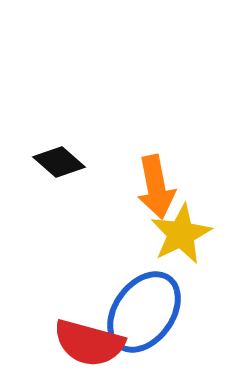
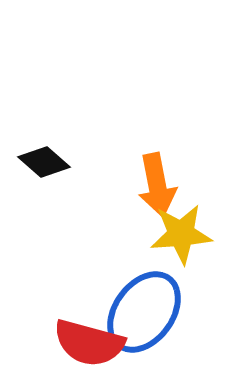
black diamond: moved 15 px left
orange arrow: moved 1 px right, 2 px up
yellow star: rotated 22 degrees clockwise
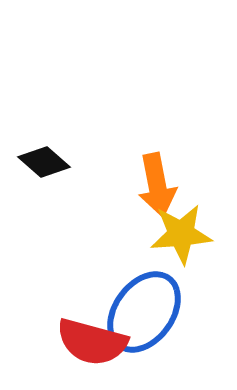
red semicircle: moved 3 px right, 1 px up
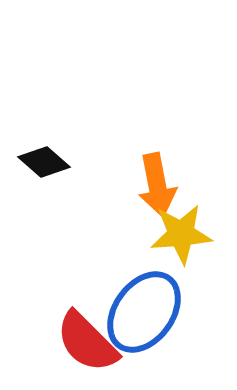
red semicircle: moved 5 px left; rotated 30 degrees clockwise
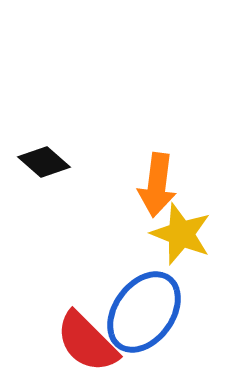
orange arrow: rotated 18 degrees clockwise
yellow star: rotated 26 degrees clockwise
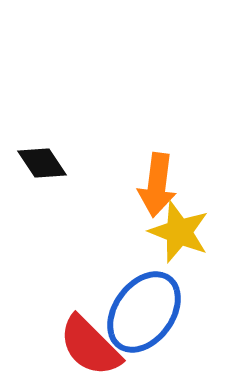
black diamond: moved 2 px left, 1 px down; rotated 15 degrees clockwise
yellow star: moved 2 px left, 2 px up
red semicircle: moved 3 px right, 4 px down
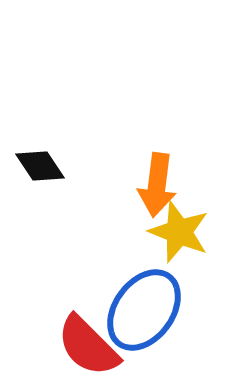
black diamond: moved 2 px left, 3 px down
blue ellipse: moved 2 px up
red semicircle: moved 2 px left
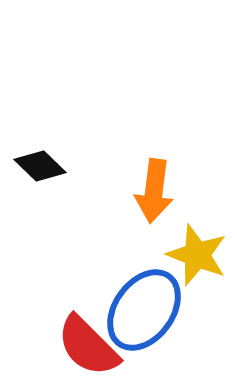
black diamond: rotated 12 degrees counterclockwise
orange arrow: moved 3 px left, 6 px down
yellow star: moved 18 px right, 23 px down
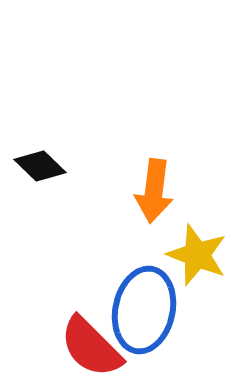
blue ellipse: rotated 24 degrees counterclockwise
red semicircle: moved 3 px right, 1 px down
